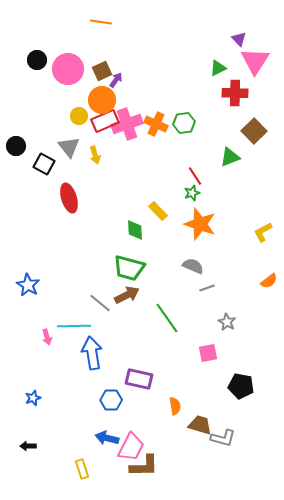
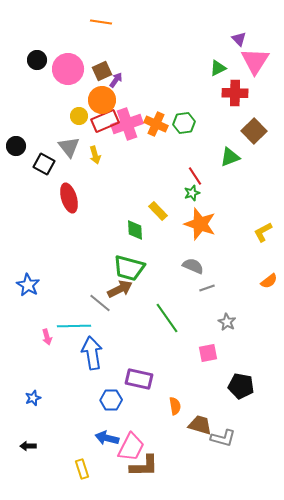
brown arrow at (127, 295): moved 7 px left, 6 px up
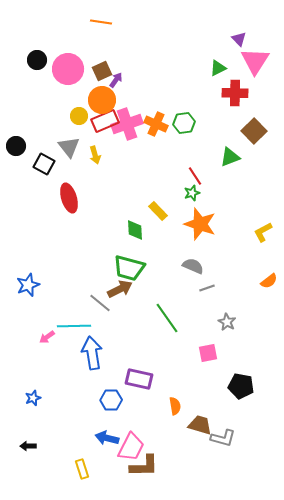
blue star at (28, 285): rotated 20 degrees clockwise
pink arrow at (47, 337): rotated 70 degrees clockwise
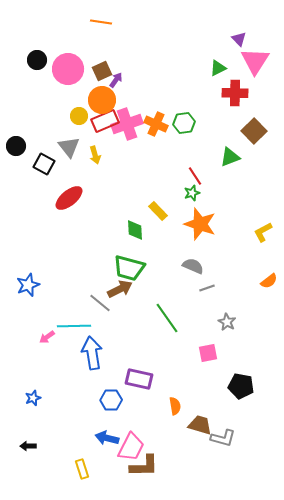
red ellipse at (69, 198): rotated 68 degrees clockwise
